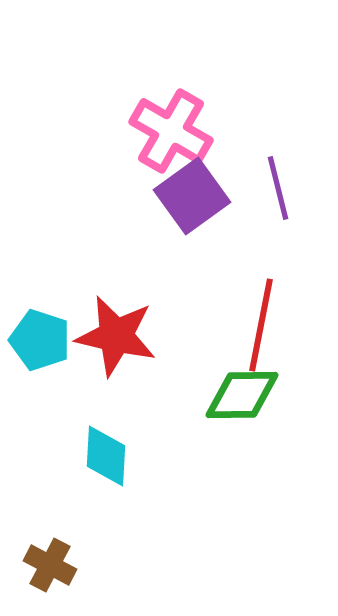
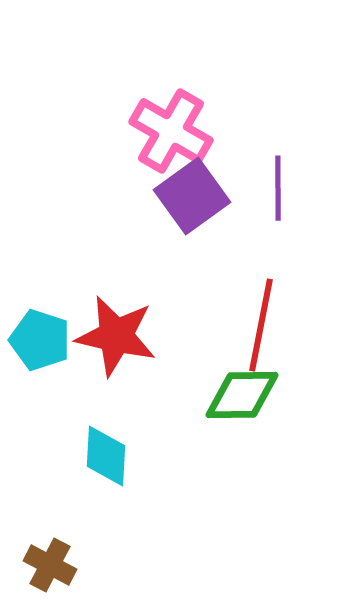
purple line: rotated 14 degrees clockwise
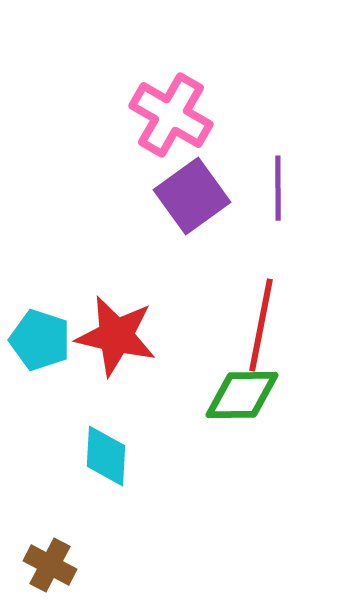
pink cross: moved 16 px up
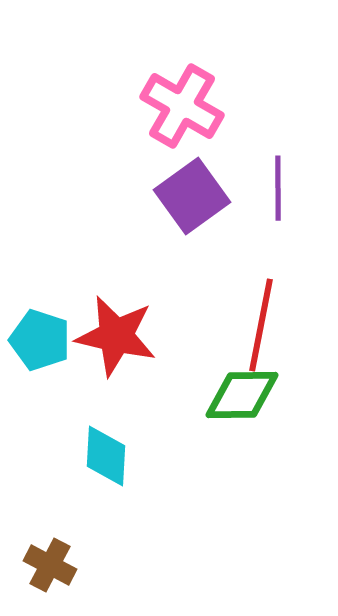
pink cross: moved 11 px right, 9 px up
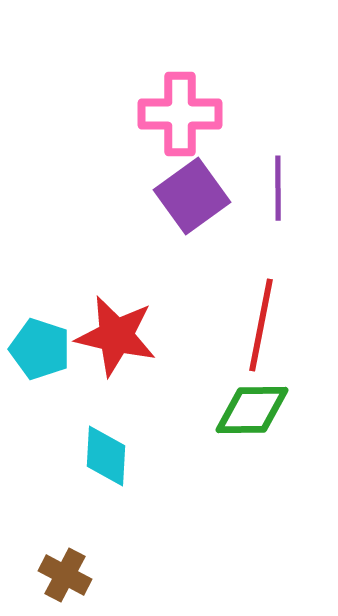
pink cross: moved 2 px left, 8 px down; rotated 30 degrees counterclockwise
cyan pentagon: moved 9 px down
green diamond: moved 10 px right, 15 px down
brown cross: moved 15 px right, 10 px down
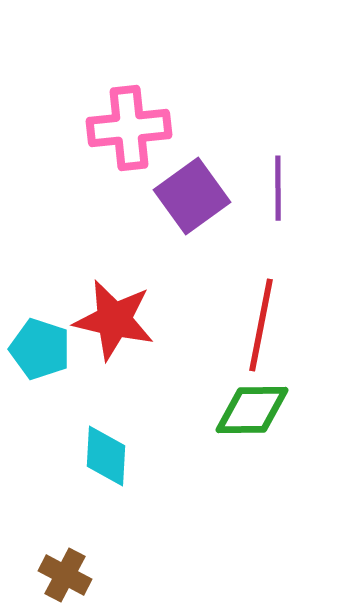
pink cross: moved 51 px left, 14 px down; rotated 6 degrees counterclockwise
red star: moved 2 px left, 16 px up
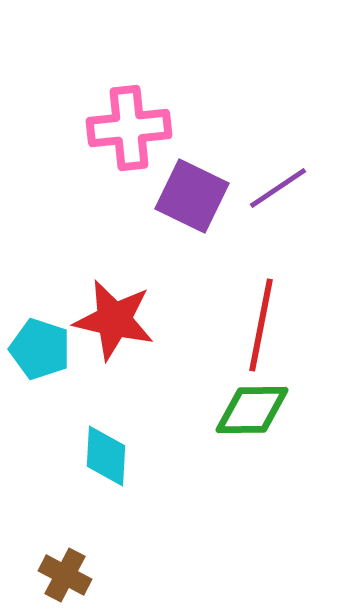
purple line: rotated 56 degrees clockwise
purple square: rotated 28 degrees counterclockwise
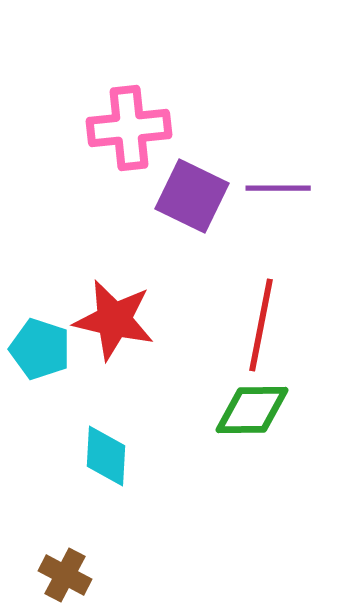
purple line: rotated 34 degrees clockwise
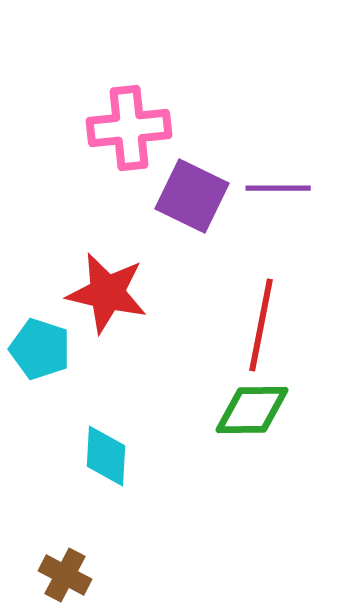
red star: moved 7 px left, 27 px up
